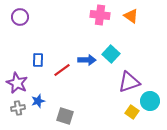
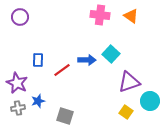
yellow square: moved 6 px left
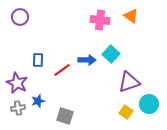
pink cross: moved 5 px down
cyan circle: moved 1 px left, 3 px down
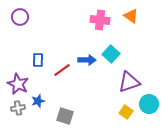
purple star: moved 1 px right, 1 px down
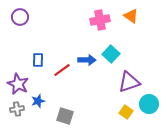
pink cross: rotated 18 degrees counterclockwise
gray cross: moved 1 px left, 1 px down
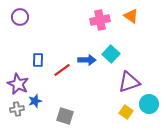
blue star: moved 3 px left
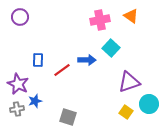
cyan square: moved 6 px up
gray square: moved 3 px right, 1 px down
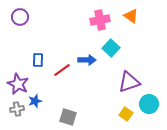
yellow square: moved 2 px down
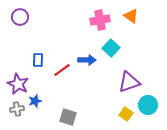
cyan circle: moved 1 px left, 1 px down
